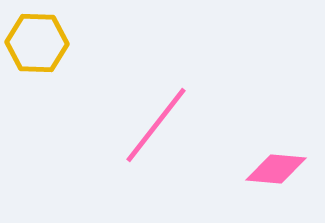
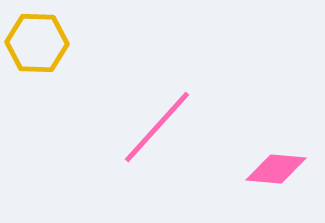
pink line: moved 1 px right, 2 px down; rotated 4 degrees clockwise
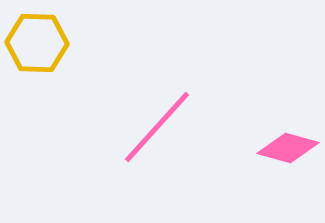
pink diamond: moved 12 px right, 21 px up; rotated 10 degrees clockwise
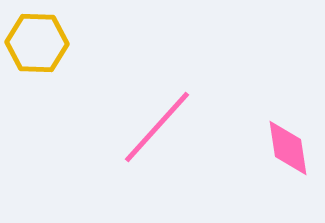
pink diamond: rotated 66 degrees clockwise
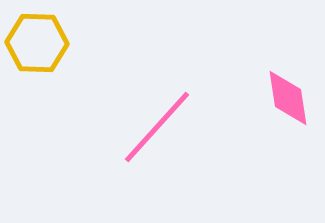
pink diamond: moved 50 px up
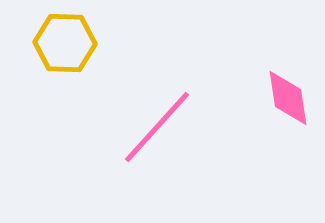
yellow hexagon: moved 28 px right
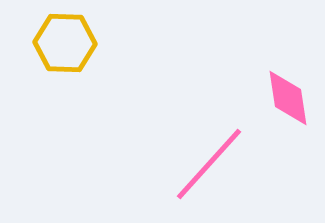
pink line: moved 52 px right, 37 px down
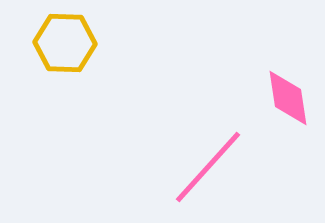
pink line: moved 1 px left, 3 px down
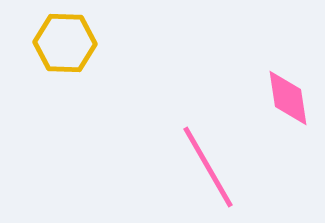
pink line: rotated 72 degrees counterclockwise
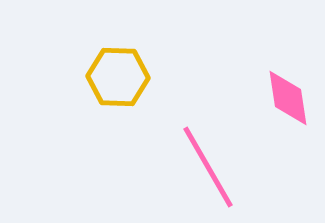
yellow hexagon: moved 53 px right, 34 px down
